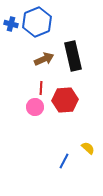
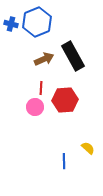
black rectangle: rotated 16 degrees counterclockwise
blue line: rotated 28 degrees counterclockwise
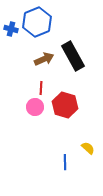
blue cross: moved 5 px down
red hexagon: moved 5 px down; rotated 20 degrees clockwise
blue line: moved 1 px right, 1 px down
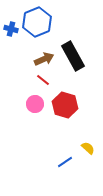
red line: moved 2 px right, 8 px up; rotated 56 degrees counterclockwise
pink circle: moved 3 px up
blue line: rotated 56 degrees clockwise
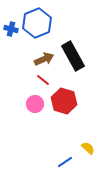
blue hexagon: moved 1 px down
red hexagon: moved 1 px left, 4 px up
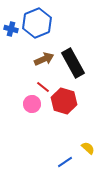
black rectangle: moved 7 px down
red line: moved 7 px down
pink circle: moved 3 px left
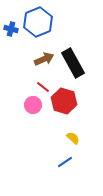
blue hexagon: moved 1 px right, 1 px up
pink circle: moved 1 px right, 1 px down
yellow semicircle: moved 15 px left, 10 px up
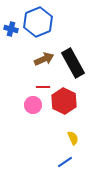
red line: rotated 40 degrees counterclockwise
red hexagon: rotated 10 degrees clockwise
yellow semicircle: rotated 24 degrees clockwise
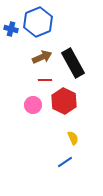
brown arrow: moved 2 px left, 2 px up
red line: moved 2 px right, 7 px up
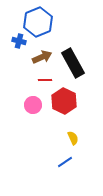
blue cross: moved 8 px right, 12 px down
